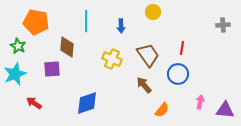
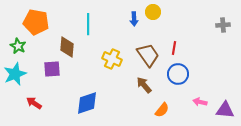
cyan line: moved 2 px right, 3 px down
blue arrow: moved 13 px right, 7 px up
red line: moved 8 px left
pink arrow: rotated 88 degrees counterclockwise
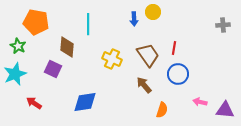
purple square: moved 1 px right; rotated 30 degrees clockwise
blue diamond: moved 2 px left, 1 px up; rotated 10 degrees clockwise
orange semicircle: rotated 21 degrees counterclockwise
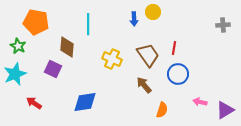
purple triangle: rotated 36 degrees counterclockwise
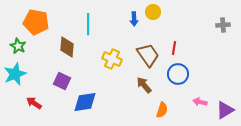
purple square: moved 9 px right, 12 px down
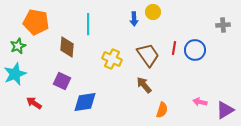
green star: rotated 21 degrees clockwise
blue circle: moved 17 px right, 24 px up
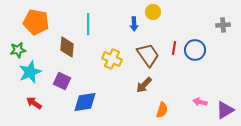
blue arrow: moved 5 px down
green star: moved 4 px down; rotated 14 degrees clockwise
cyan star: moved 15 px right, 2 px up
brown arrow: rotated 96 degrees counterclockwise
